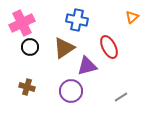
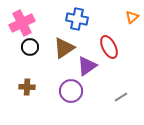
blue cross: moved 1 px up
purple triangle: rotated 20 degrees counterclockwise
brown cross: rotated 14 degrees counterclockwise
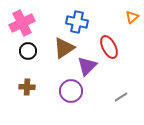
blue cross: moved 3 px down
black circle: moved 2 px left, 4 px down
purple triangle: rotated 10 degrees counterclockwise
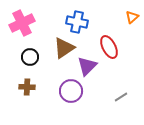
black circle: moved 2 px right, 6 px down
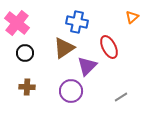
pink cross: moved 5 px left; rotated 25 degrees counterclockwise
black circle: moved 5 px left, 4 px up
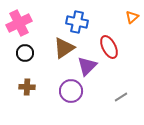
pink cross: moved 2 px right; rotated 25 degrees clockwise
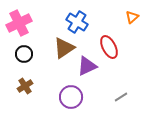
blue cross: rotated 20 degrees clockwise
black circle: moved 1 px left, 1 px down
purple triangle: rotated 20 degrees clockwise
brown cross: moved 2 px left, 1 px up; rotated 35 degrees counterclockwise
purple circle: moved 6 px down
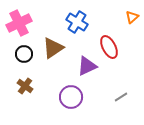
brown triangle: moved 11 px left
brown cross: rotated 21 degrees counterclockwise
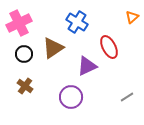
gray line: moved 6 px right
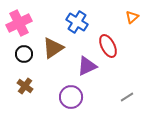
red ellipse: moved 1 px left, 1 px up
